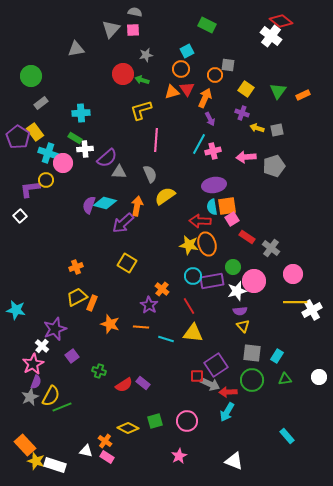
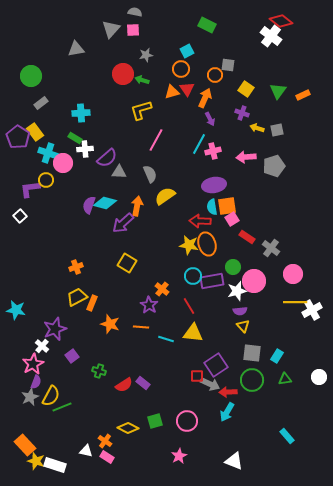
pink line at (156, 140): rotated 25 degrees clockwise
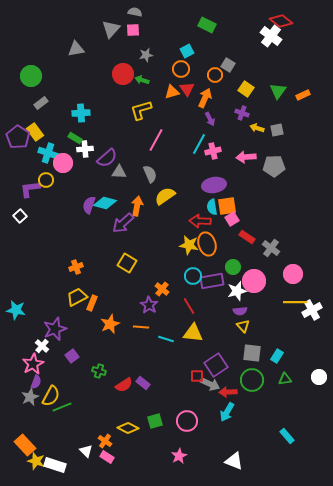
gray square at (228, 65): rotated 24 degrees clockwise
gray pentagon at (274, 166): rotated 15 degrees clockwise
orange star at (110, 324): rotated 30 degrees clockwise
white triangle at (86, 451): rotated 32 degrees clockwise
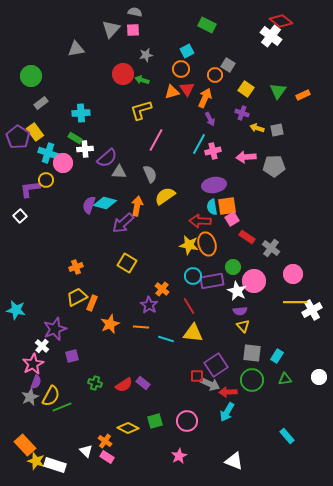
white star at (237, 291): rotated 30 degrees counterclockwise
purple square at (72, 356): rotated 24 degrees clockwise
green cross at (99, 371): moved 4 px left, 12 px down
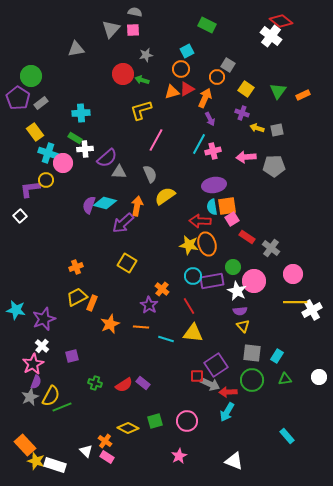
orange circle at (215, 75): moved 2 px right, 2 px down
red triangle at (187, 89): rotated 35 degrees clockwise
purple pentagon at (18, 137): moved 39 px up
purple star at (55, 329): moved 11 px left, 10 px up
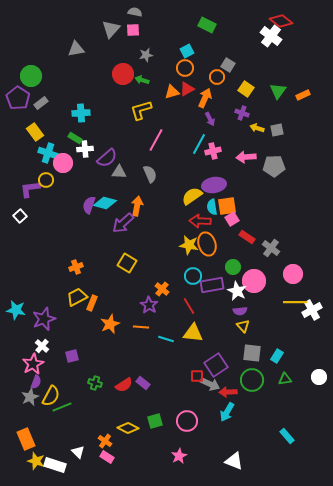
orange circle at (181, 69): moved 4 px right, 1 px up
yellow semicircle at (165, 196): moved 27 px right
purple rectangle at (212, 281): moved 4 px down
orange rectangle at (25, 445): moved 1 px right, 6 px up; rotated 20 degrees clockwise
white triangle at (86, 451): moved 8 px left, 1 px down
